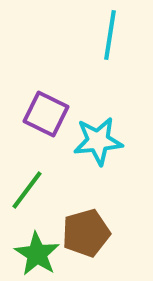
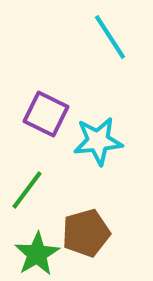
cyan line: moved 2 px down; rotated 42 degrees counterclockwise
green star: rotated 9 degrees clockwise
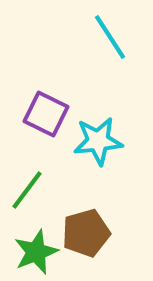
green star: moved 1 px left, 2 px up; rotated 9 degrees clockwise
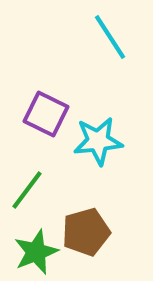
brown pentagon: moved 1 px up
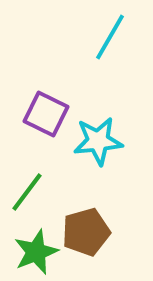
cyan line: rotated 63 degrees clockwise
green line: moved 2 px down
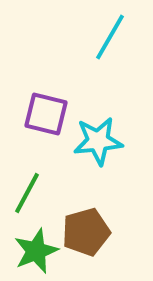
purple square: rotated 12 degrees counterclockwise
green line: moved 1 px down; rotated 9 degrees counterclockwise
green star: moved 1 px up
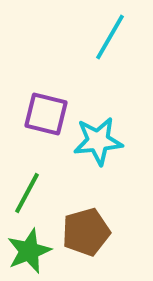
green star: moved 7 px left
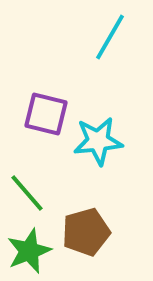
green line: rotated 69 degrees counterclockwise
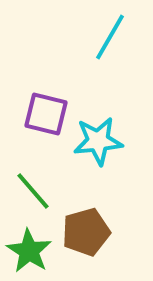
green line: moved 6 px right, 2 px up
green star: rotated 18 degrees counterclockwise
